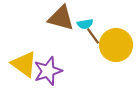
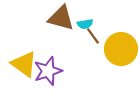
yellow circle: moved 5 px right, 4 px down
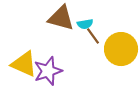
yellow triangle: rotated 12 degrees counterclockwise
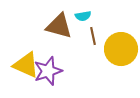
brown triangle: moved 2 px left, 8 px down
cyan semicircle: moved 2 px left, 8 px up
brown line: rotated 24 degrees clockwise
yellow triangle: moved 2 px right, 1 px down
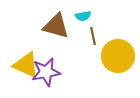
brown triangle: moved 3 px left
yellow circle: moved 3 px left, 7 px down
purple star: moved 2 px left, 1 px down; rotated 8 degrees clockwise
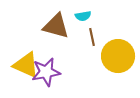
brown line: moved 1 px left, 1 px down
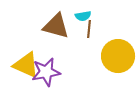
brown line: moved 3 px left, 8 px up; rotated 18 degrees clockwise
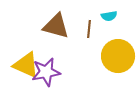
cyan semicircle: moved 26 px right
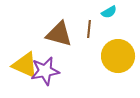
cyan semicircle: moved 4 px up; rotated 21 degrees counterclockwise
brown triangle: moved 3 px right, 8 px down
yellow triangle: moved 1 px left
purple star: moved 1 px left, 1 px up
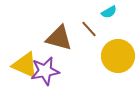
brown line: rotated 48 degrees counterclockwise
brown triangle: moved 4 px down
